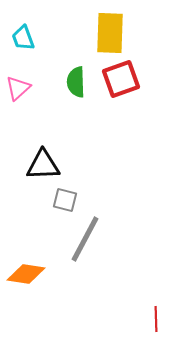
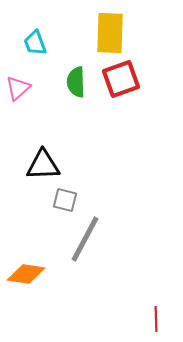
cyan trapezoid: moved 12 px right, 5 px down
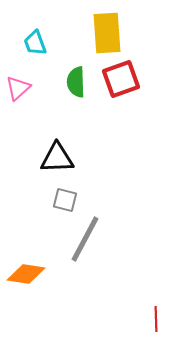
yellow rectangle: moved 3 px left; rotated 6 degrees counterclockwise
black triangle: moved 14 px right, 7 px up
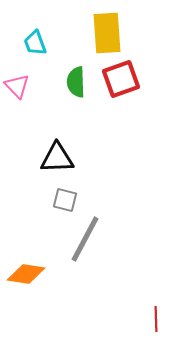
pink triangle: moved 1 px left, 2 px up; rotated 32 degrees counterclockwise
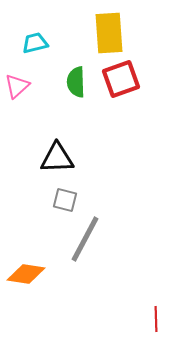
yellow rectangle: moved 2 px right
cyan trapezoid: rotated 96 degrees clockwise
pink triangle: rotated 32 degrees clockwise
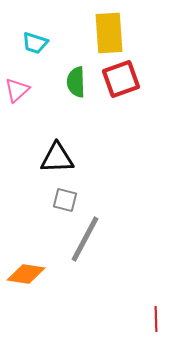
cyan trapezoid: rotated 148 degrees counterclockwise
pink triangle: moved 4 px down
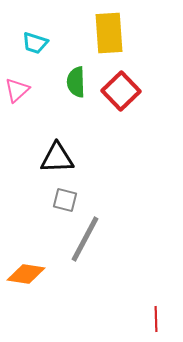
red square: moved 12 px down; rotated 24 degrees counterclockwise
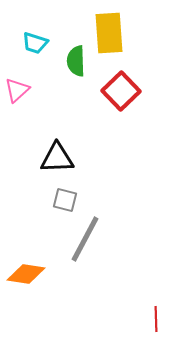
green semicircle: moved 21 px up
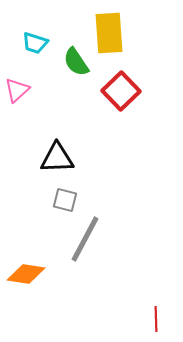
green semicircle: moved 1 px down; rotated 32 degrees counterclockwise
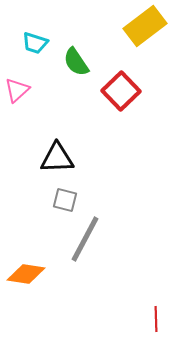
yellow rectangle: moved 36 px right, 7 px up; rotated 57 degrees clockwise
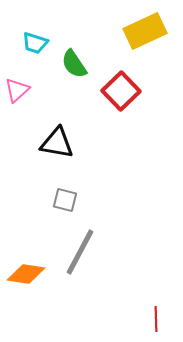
yellow rectangle: moved 5 px down; rotated 12 degrees clockwise
green semicircle: moved 2 px left, 2 px down
black triangle: moved 15 px up; rotated 12 degrees clockwise
gray line: moved 5 px left, 13 px down
